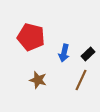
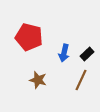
red pentagon: moved 2 px left
black rectangle: moved 1 px left
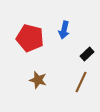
red pentagon: moved 1 px right, 1 px down
blue arrow: moved 23 px up
brown line: moved 2 px down
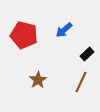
blue arrow: rotated 36 degrees clockwise
red pentagon: moved 6 px left, 3 px up
brown star: rotated 24 degrees clockwise
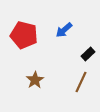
black rectangle: moved 1 px right
brown star: moved 3 px left
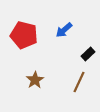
brown line: moved 2 px left
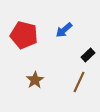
black rectangle: moved 1 px down
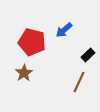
red pentagon: moved 8 px right, 7 px down
brown star: moved 11 px left, 7 px up
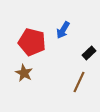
blue arrow: moved 1 px left; rotated 18 degrees counterclockwise
black rectangle: moved 1 px right, 2 px up
brown star: rotated 12 degrees counterclockwise
